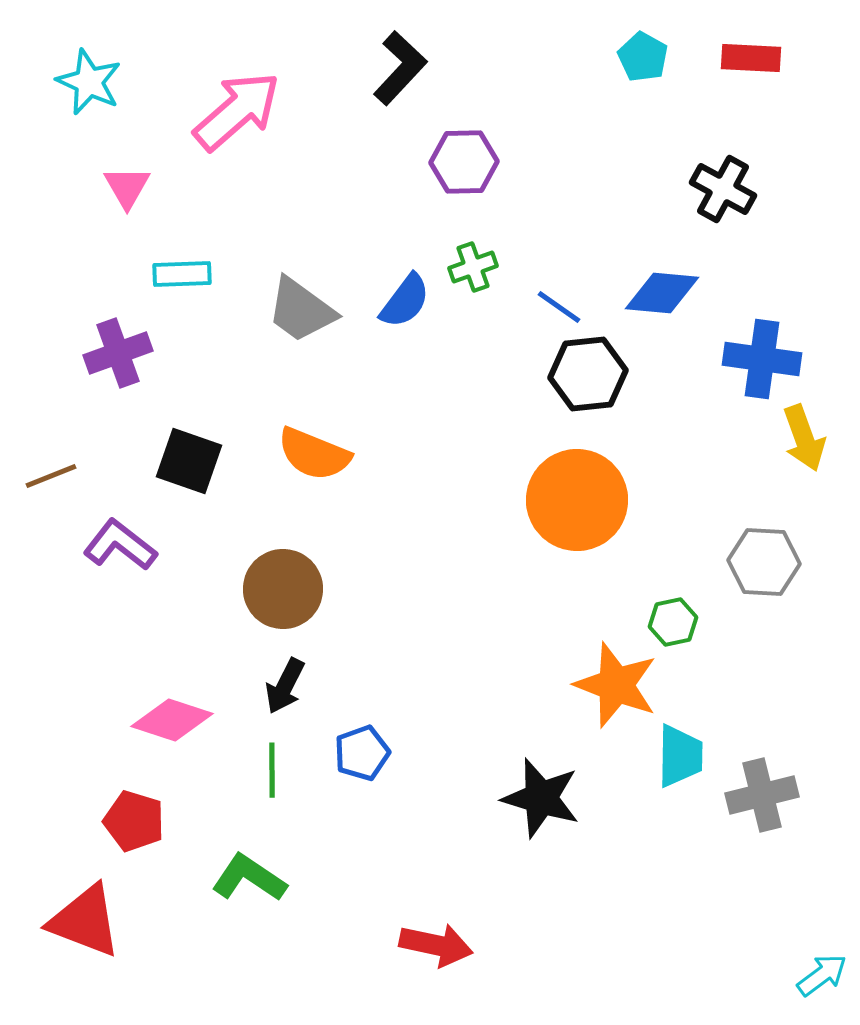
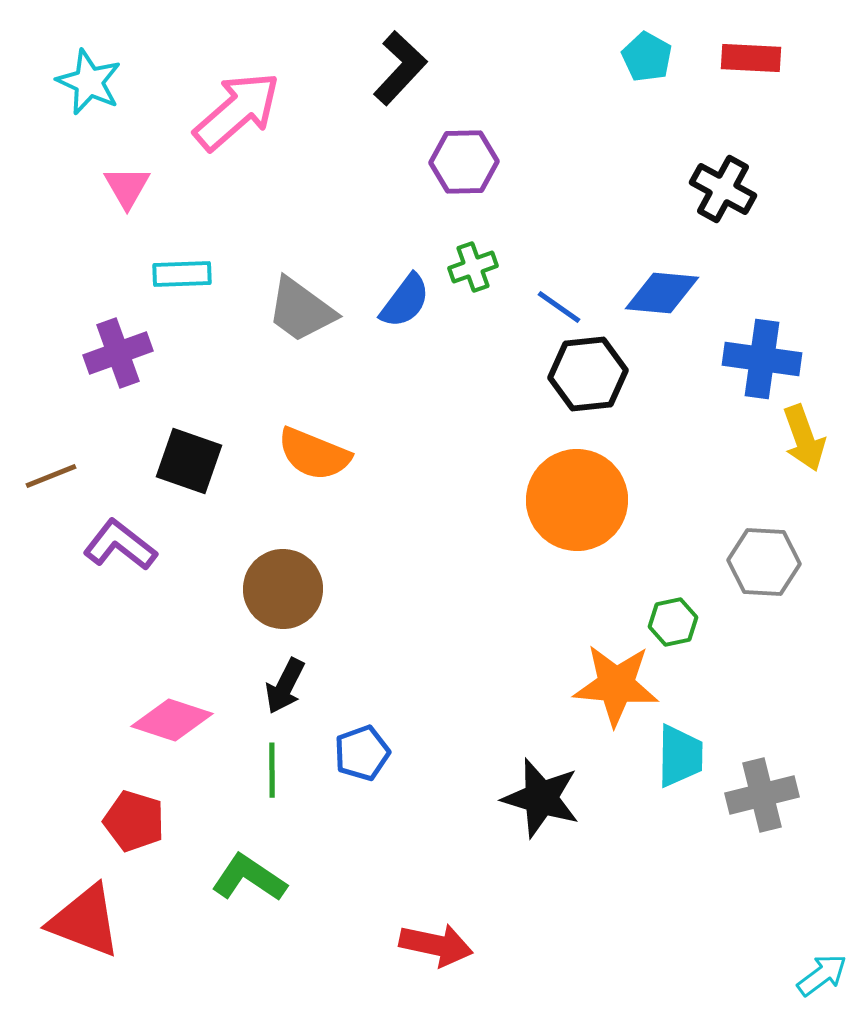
cyan pentagon: moved 4 px right
orange star: rotated 16 degrees counterclockwise
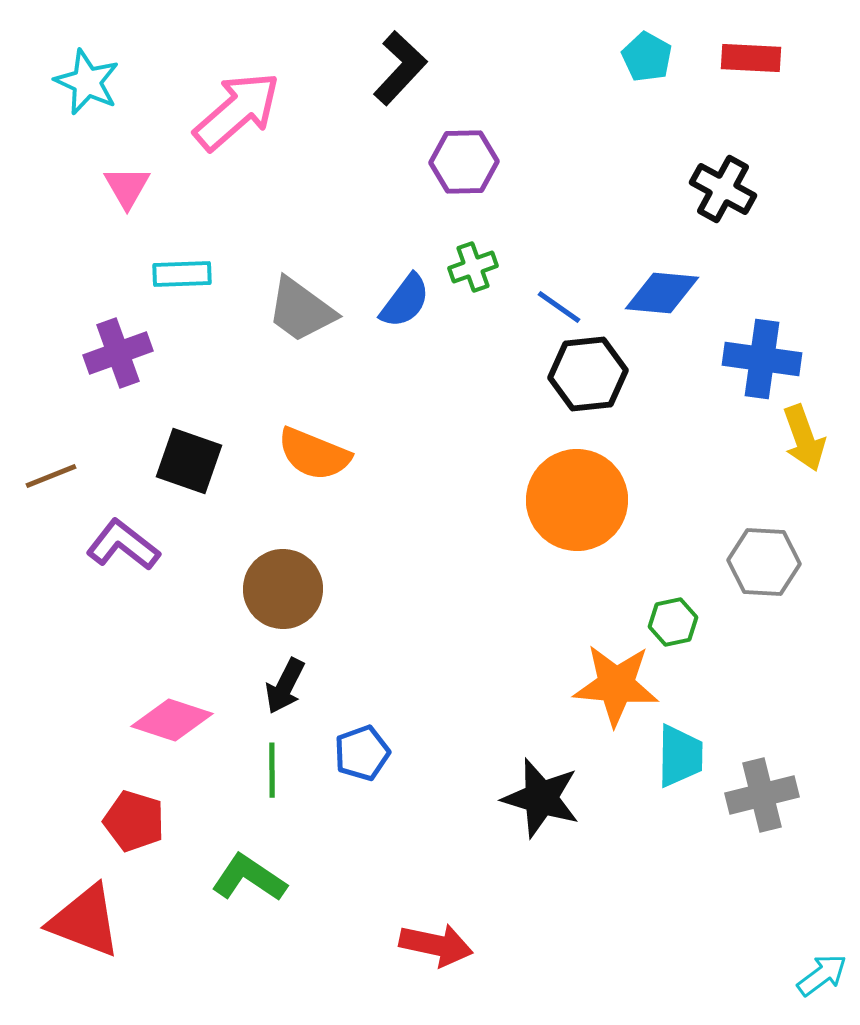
cyan star: moved 2 px left
purple L-shape: moved 3 px right
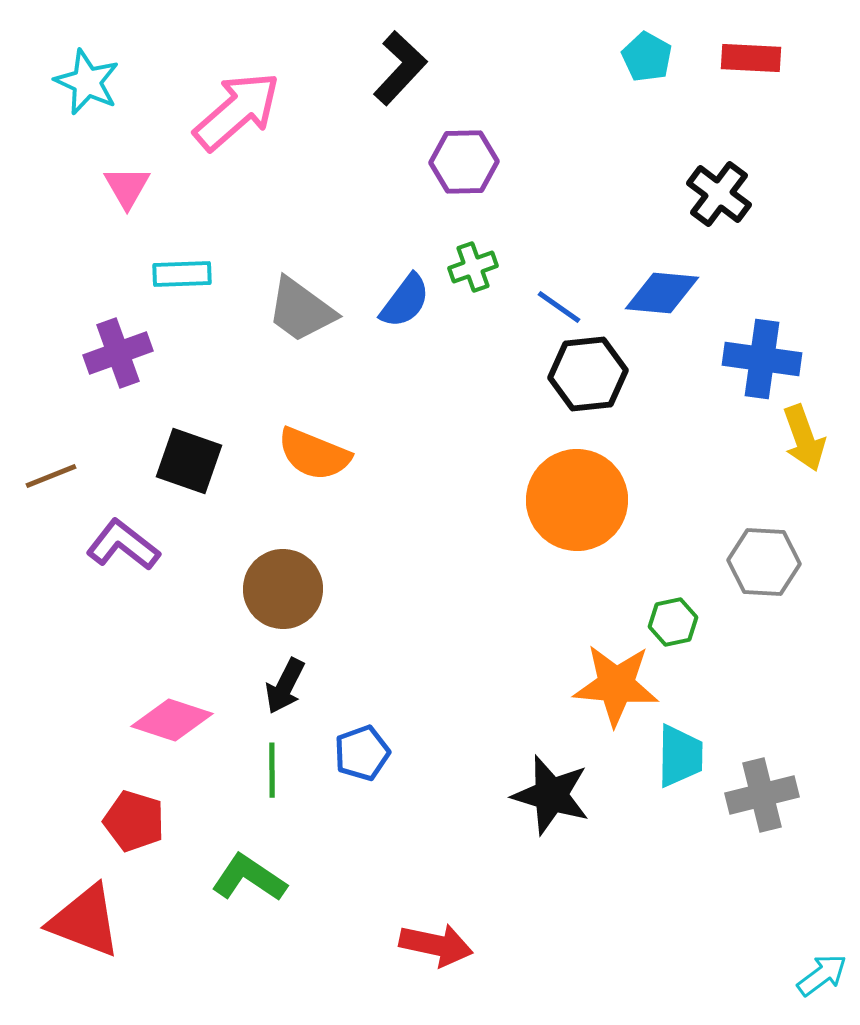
black cross: moved 4 px left, 5 px down; rotated 8 degrees clockwise
black star: moved 10 px right, 3 px up
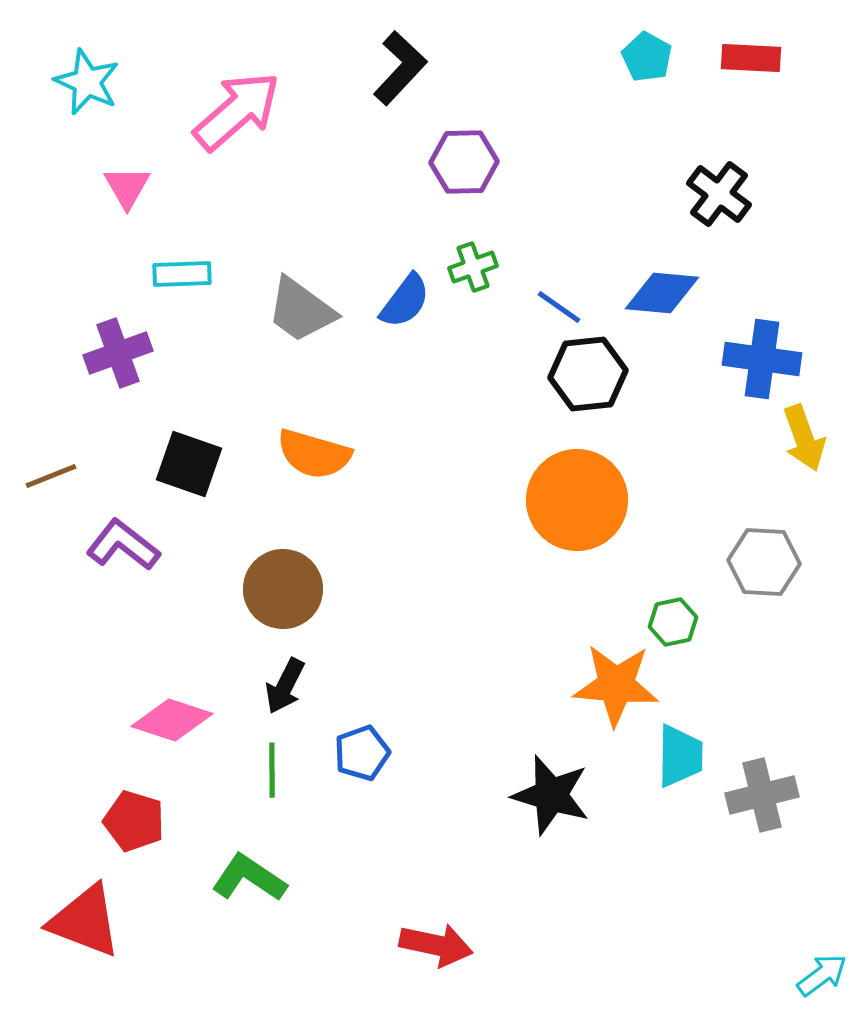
orange semicircle: rotated 6 degrees counterclockwise
black square: moved 3 px down
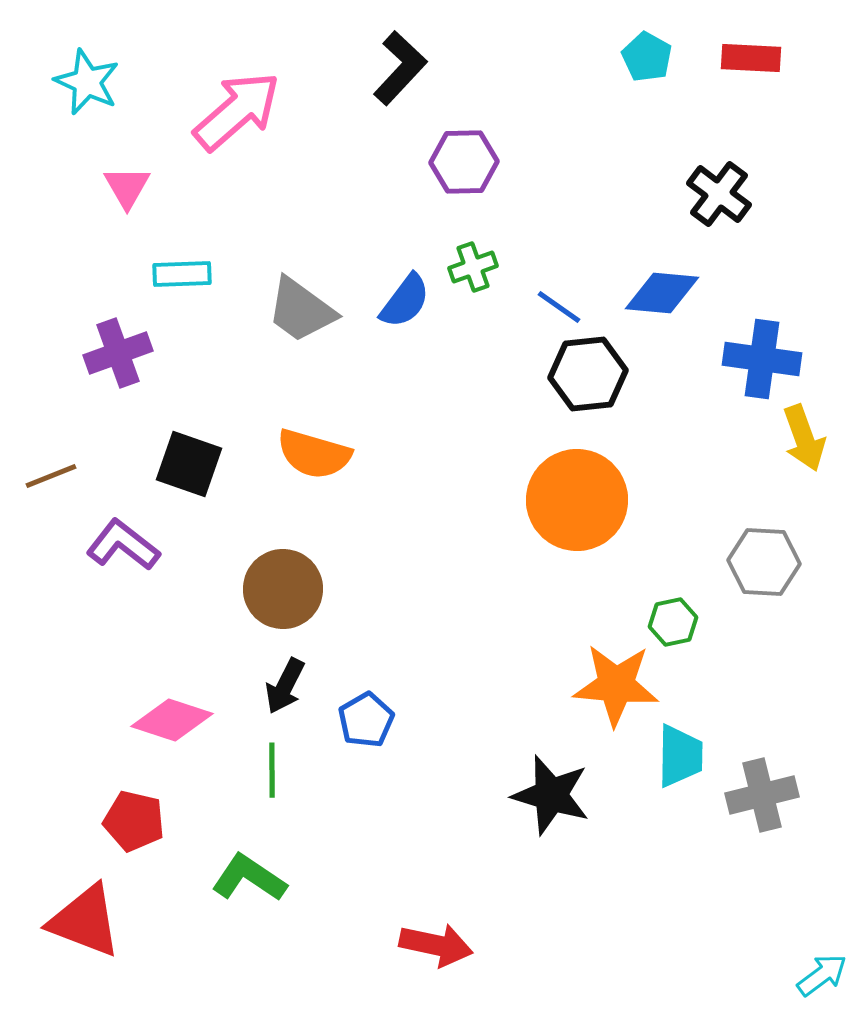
blue pentagon: moved 4 px right, 33 px up; rotated 10 degrees counterclockwise
red pentagon: rotated 4 degrees counterclockwise
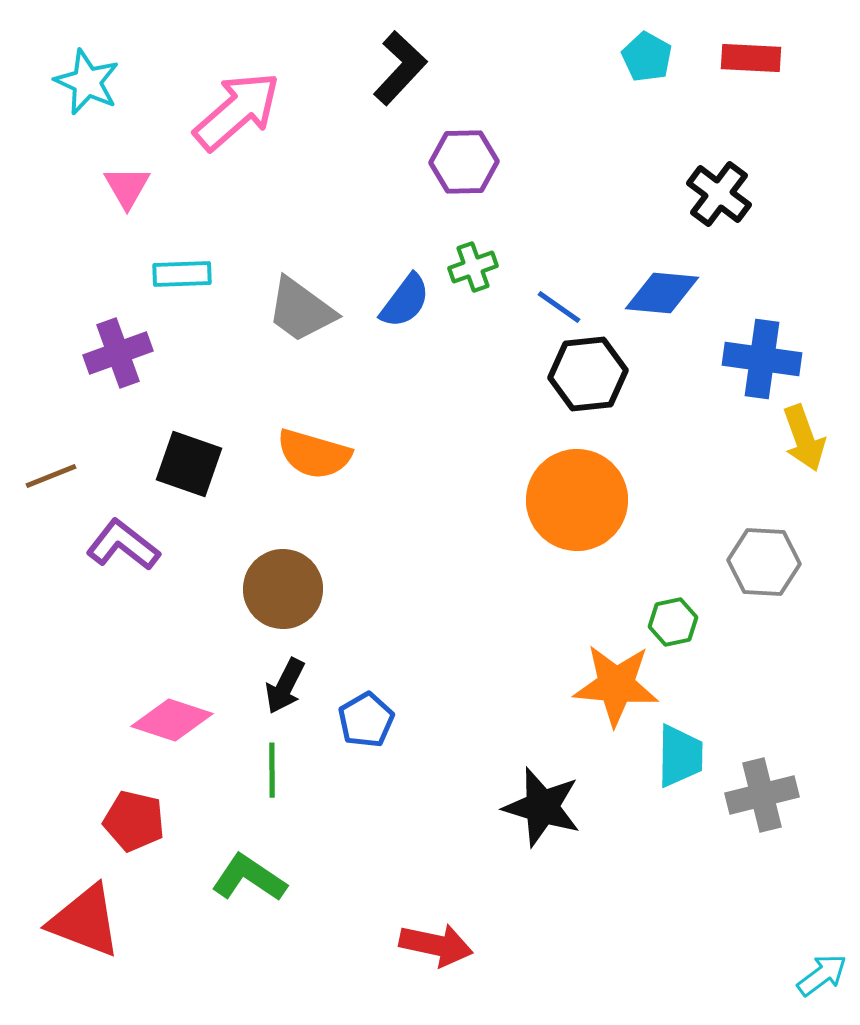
black star: moved 9 px left, 12 px down
